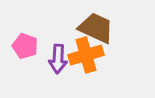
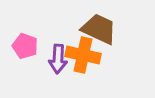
brown trapezoid: moved 3 px right, 1 px down
orange cross: moved 3 px left; rotated 28 degrees clockwise
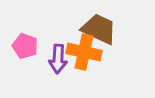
orange cross: moved 1 px right, 3 px up
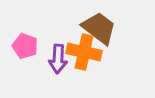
brown trapezoid: moved 1 px up; rotated 12 degrees clockwise
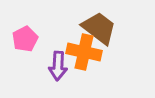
pink pentagon: moved 7 px up; rotated 25 degrees clockwise
purple arrow: moved 7 px down
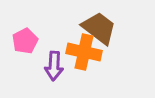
pink pentagon: moved 2 px down
purple arrow: moved 4 px left
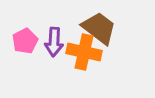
purple arrow: moved 24 px up
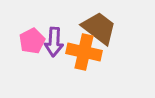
pink pentagon: moved 7 px right
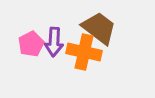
pink pentagon: moved 1 px left, 3 px down
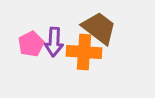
orange cross: rotated 8 degrees counterclockwise
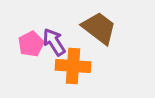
purple arrow: rotated 144 degrees clockwise
orange cross: moved 11 px left, 14 px down
